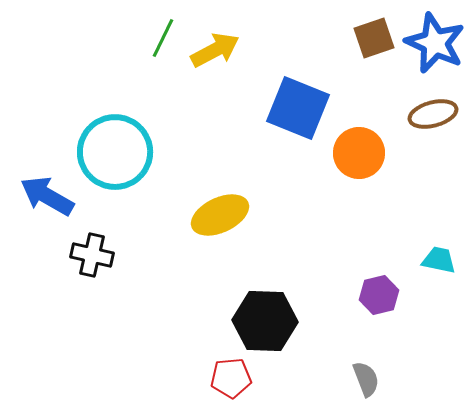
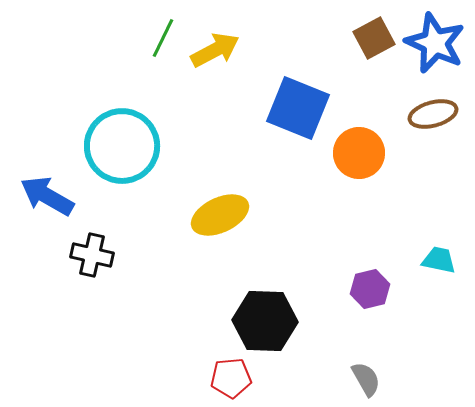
brown square: rotated 9 degrees counterclockwise
cyan circle: moved 7 px right, 6 px up
purple hexagon: moved 9 px left, 6 px up
gray semicircle: rotated 9 degrees counterclockwise
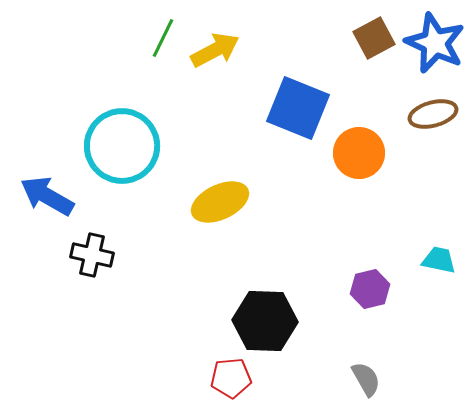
yellow ellipse: moved 13 px up
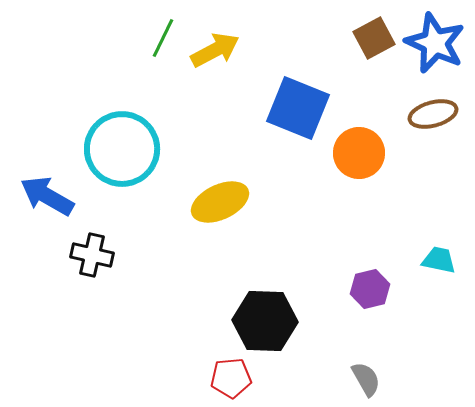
cyan circle: moved 3 px down
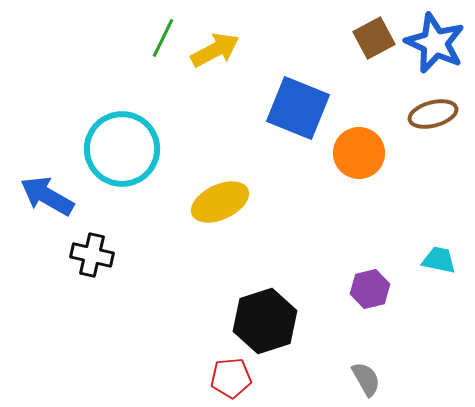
black hexagon: rotated 20 degrees counterclockwise
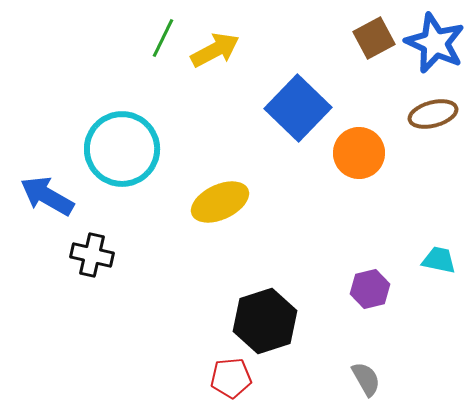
blue square: rotated 22 degrees clockwise
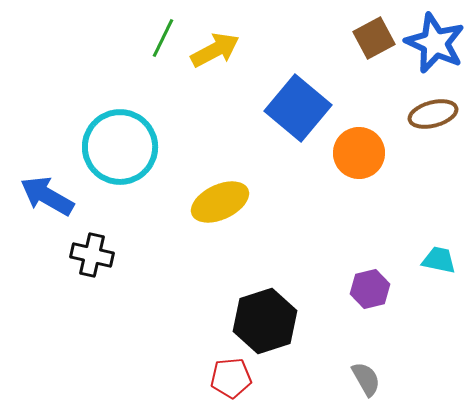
blue square: rotated 4 degrees counterclockwise
cyan circle: moved 2 px left, 2 px up
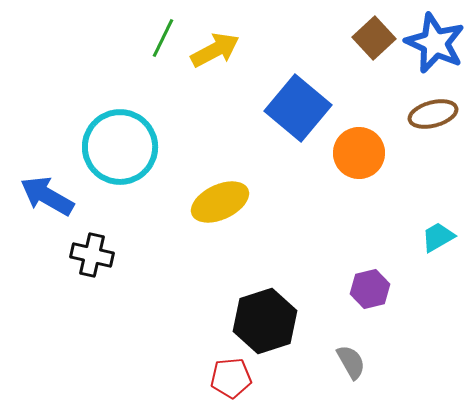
brown square: rotated 15 degrees counterclockwise
cyan trapezoid: moved 1 px left, 23 px up; rotated 42 degrees counterclockwise
gray semicircle: moved 15 px left, 17 px up
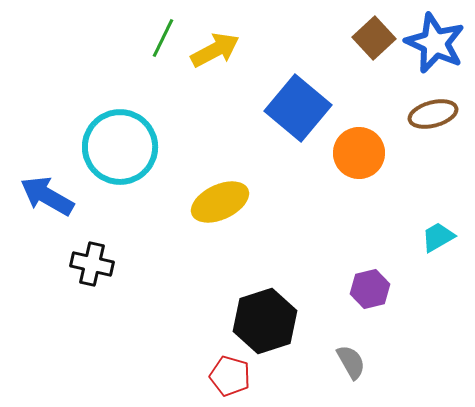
black cross: moved 9 px down
red pentagon: moved 1 px left, 2 px up; rotated 21 degrees clockwise
